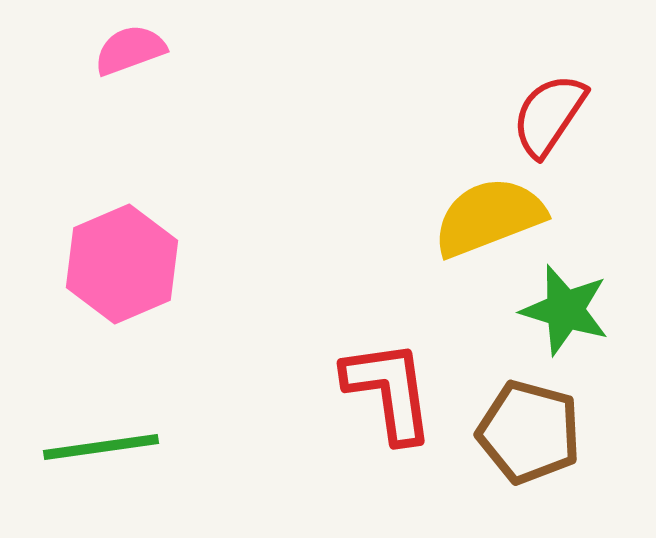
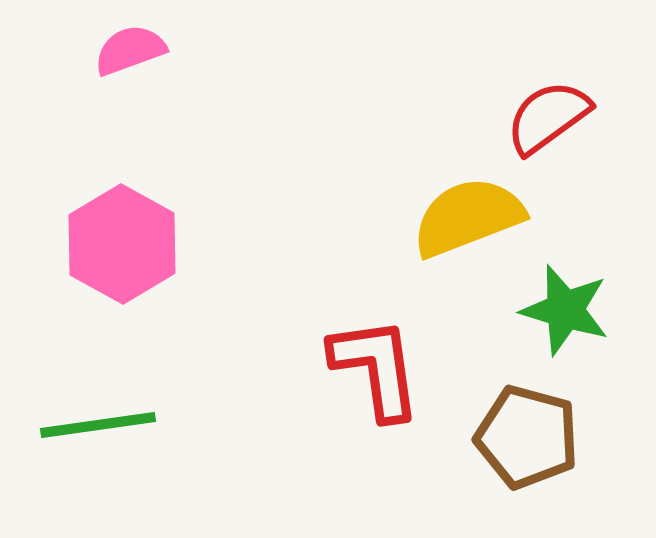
red semicircle: moved 1 px left, 2 px down; rotated 20 degrees clockwise
yellow semicircle: moved 21 px left
pink hexagon: moved 20 px up; rotated 8 degrees counterclockwise
red L-shape: moved 13 px left, 23 px up
brown pentagon: moved 2 px left, 5 px down
green line: moved 3 px left, 22 px up
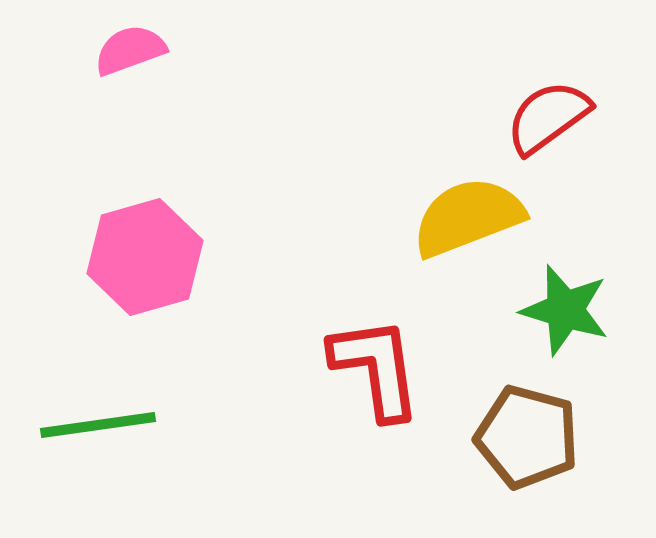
pink hexagon: moved 23 px right, 13 px down; rotated 15 degrees clockwise
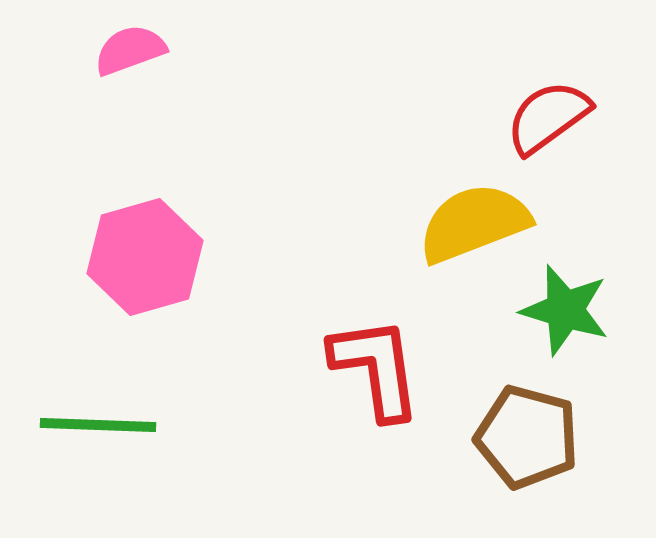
yellow semicircle: moved 6 px right, 6 px down
green line: rotated 10 degrees clockwise
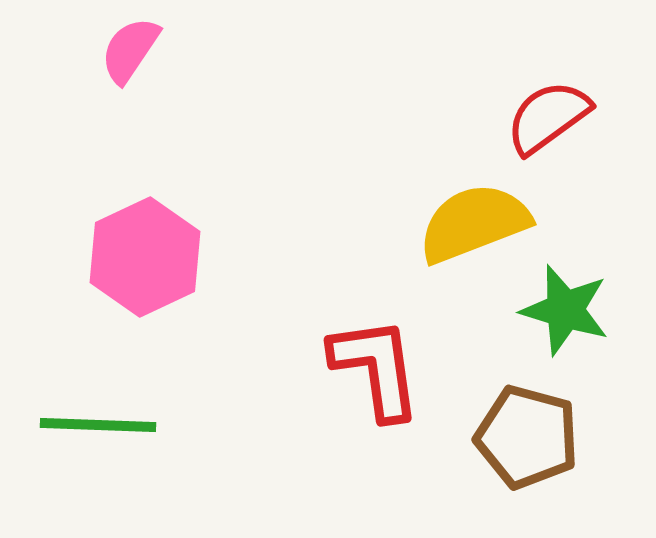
pink semicircle: rotated 36 degrees counterclockwise
pink hexagon: rotated 9 degrees counterclockwise
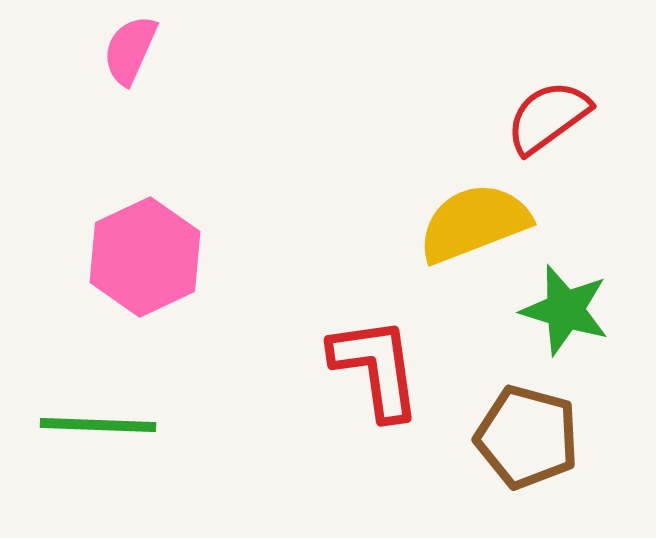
pink semicircle: rotated 10 degrees counterclockwise
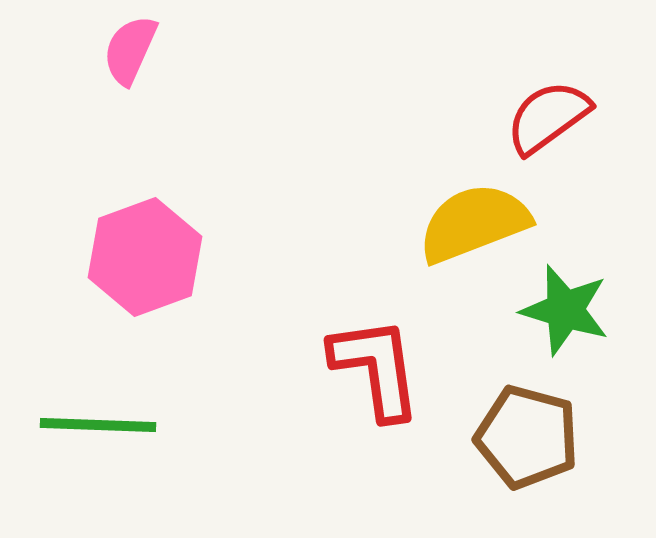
pink hexagon: rotated 5 degrees clockwise
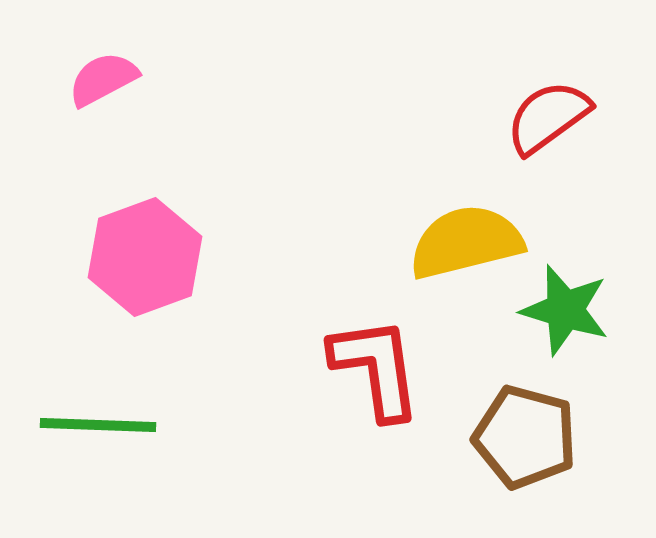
pink semicircle: moved 27 px left, 29 px down; rotated 38 degrees clockwise
yellow semicircle: moved 8 px left, 19 px down; rotated 7 degrees clockwise
brown pentagon: moved 2 px left
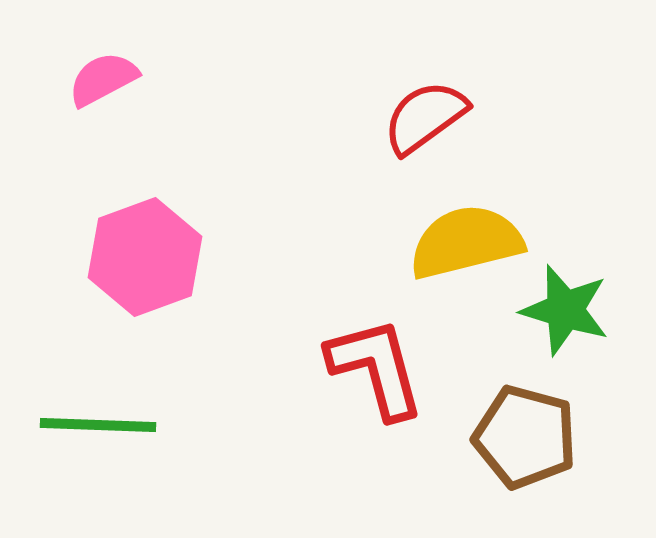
red semicircle: moved 123 px left
red L-shape: rotated 7 degrees counterclockwise
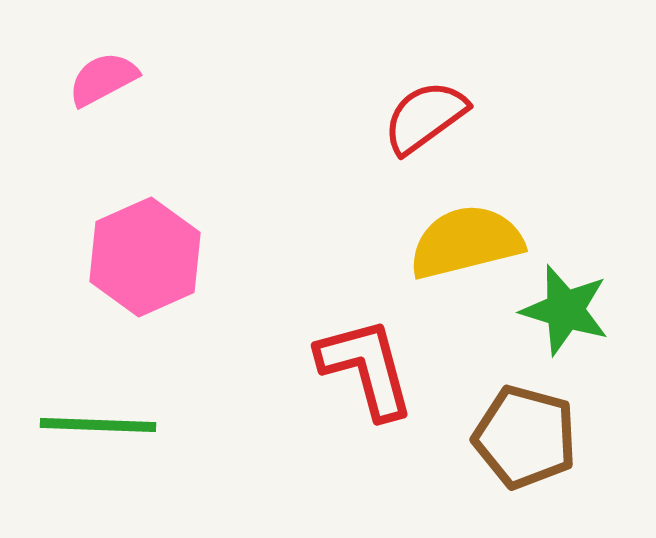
pink hexagon: rotated 4 degrees counterclockwise
red L-shape: moved 10 px left
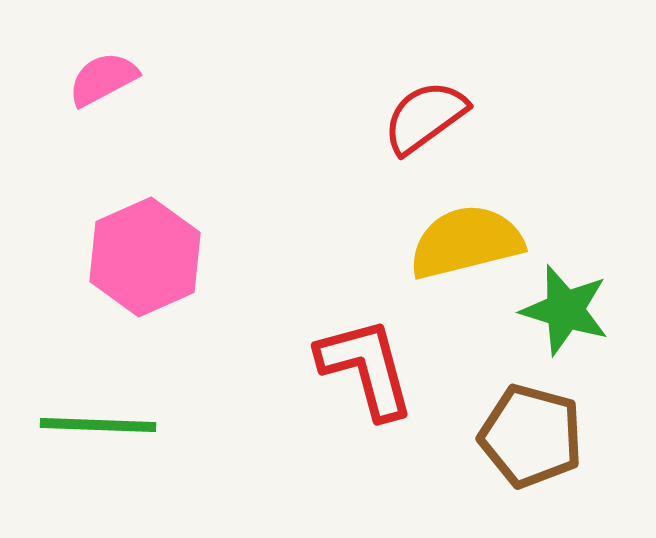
brown pentagon: moved 6 px right, 1 px up
